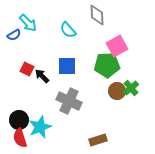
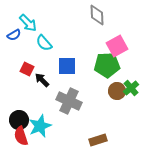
cyan semicircle: moved 24 px left, 13 px down
black arrow: moved 4 px down
cyan star: moved 1 px up
red semicircle: moved 1 px right, 2 px up
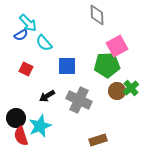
blue semicircle: moved 7 px right
red square: moved 1 px left
black arrow: moved 5 px right, 16 px down; rotated 77 degrees counterclockwise
gray cross: moved 10 px right, 1 px up
black circle: moved 3 px left, 2 px up
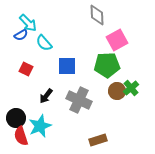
pink square: moved 6 px up
black arrow: moved 1 px left; rotated 21 degrees counterclockwise
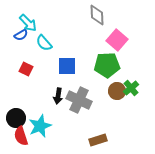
pink square: rotated 20 degrees counterclockwise
black arrow: moved 12 px right; rotated 28 degrees counterclockwise
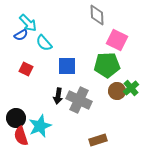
pink square: rotated 15 degrees counterclockwise
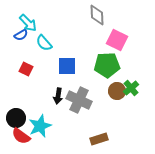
red semicircle: rotated 36 degrees counterclockwise
brown rectangle: moved 1 px right, 1 px up
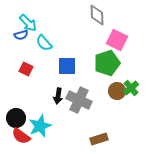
blue semicircle: rotated 16 degrees clockwise
green pentagon: moved 2 px up; rotated 15 degrees counterclockwise
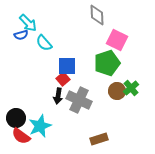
red square: moved 37 px right, 10 px down; rotated 24 degrees clockwise
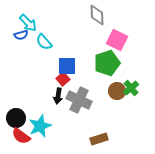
cyan semicircle: moved 1 px up
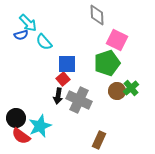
blue square: moved 2 px up
brown rectangle: moved 1 px down; rotated 48 degrees counterclockwise
